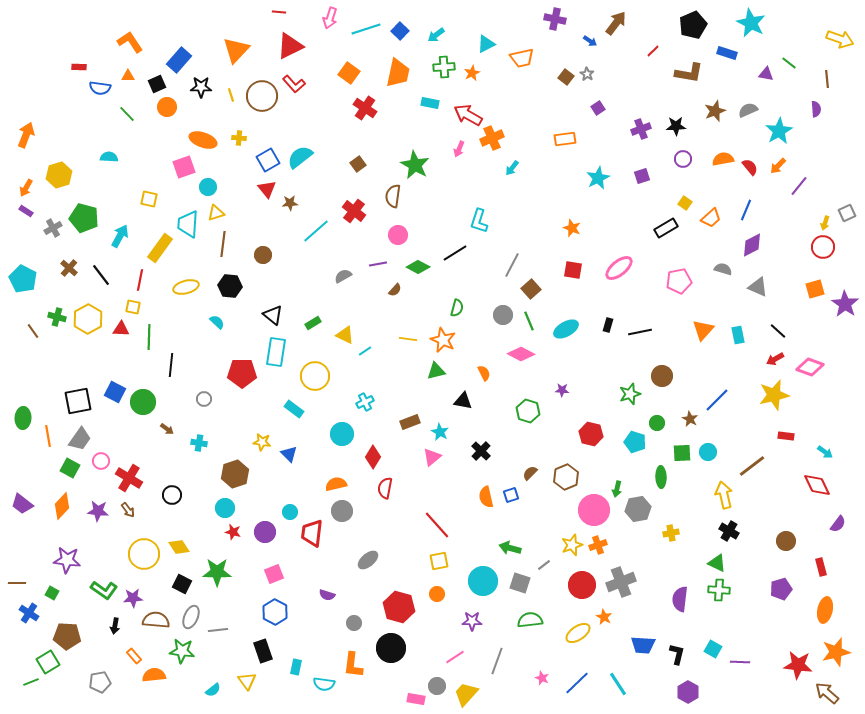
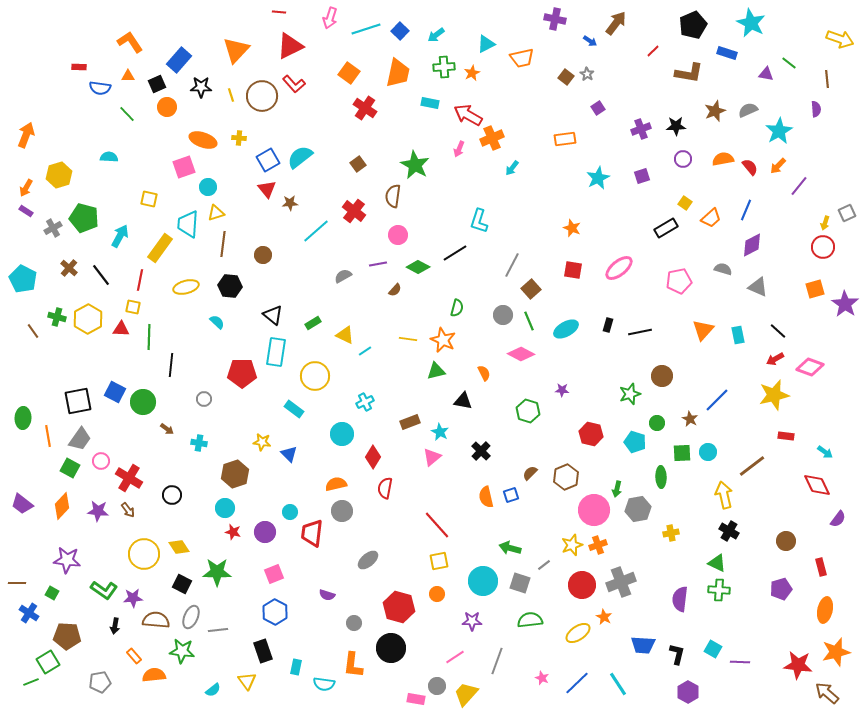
purple semicircle at (838, 524): moved 5 px up
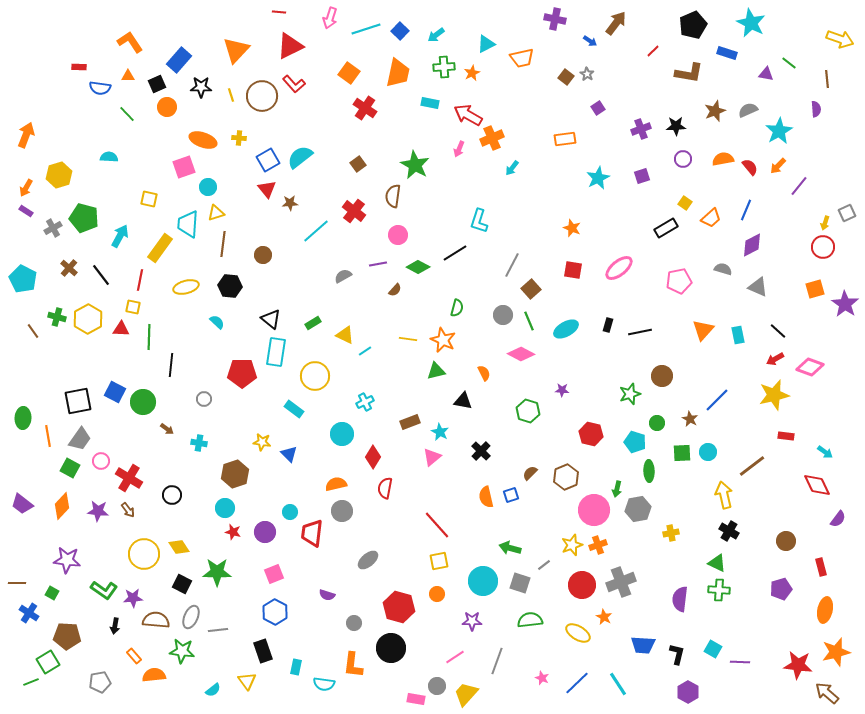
black triangle at (273, 315): moved 2 px left, 4 px down
green ellipse at (661, 477): moved 12 px left, 6 px up
yellow ellipse at (578, 633): rotated 65 degrees clockwise
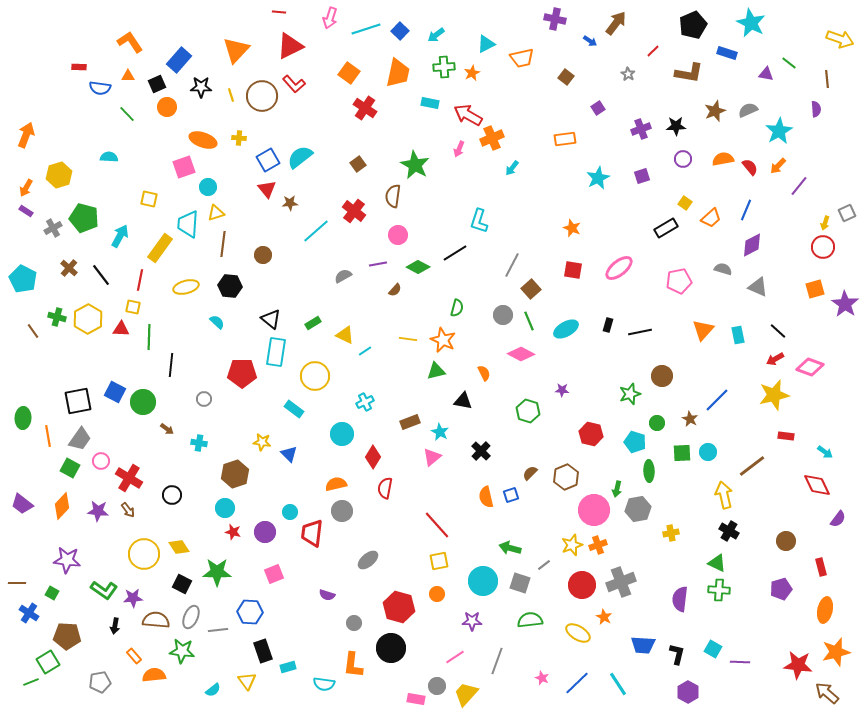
gray star at (587, 74): moved 41 px right
blue hexagon at (275, 612): moved 25 px left; rotated 25 degrees counterclockwise
cyan rectangle at (296, 667): moved 8 px left; rotated 63 degrees clockwise
